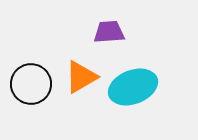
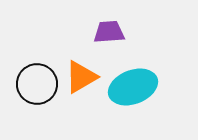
black circle: moved 6 px right
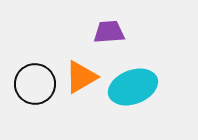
black circle: moved 2 px left
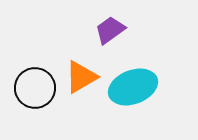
purple trapezoid: moved 1 px right, 2 px up; rotated 32 degrees counterclockwise
black circle: moved 4 px down
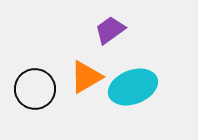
orange triangle: moved 5 px right
black circle: moved 1 px down
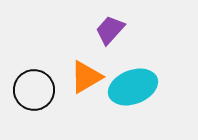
purple trapezoid: rotated 12 degrees counterclockwise
black circle: moved 1 px left, 1 px down
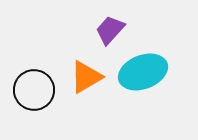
cyan ellipse: moved 10 px right, 15 px up
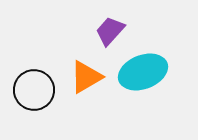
purple trapezoid: moved 1 px down
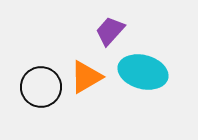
cyan ellipse: rotated 36 degrees clockwise
black circle: moved 7 px right, 3 px up
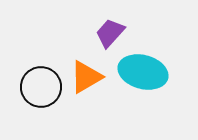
purple trapezoid: moved 2 px down
